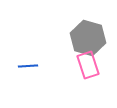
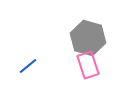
blue line: rotated 36 degrees counterclockwise
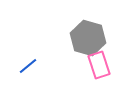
pink rectangle: moved 11 px right
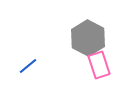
gray hexagon: rotated 12 degrees clockwise
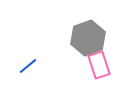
gray hexagon: rotated 12 degrees clockwise
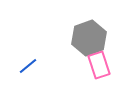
gray hexagon: moved 1 px right
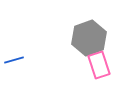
blue line: moved 14 px left, 6 px up; rotated 24 degrees clockwise
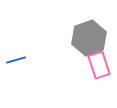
blue line: moved 2 px right
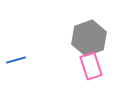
pink rectangle: moved 8 px left, 1 px down
